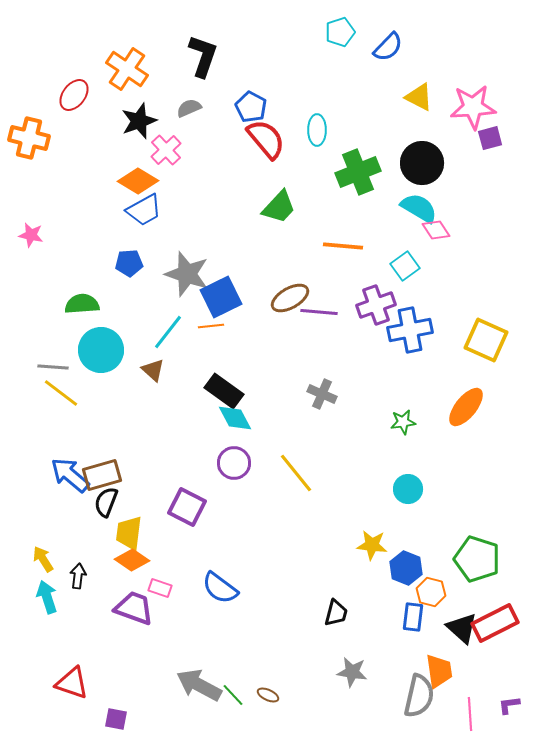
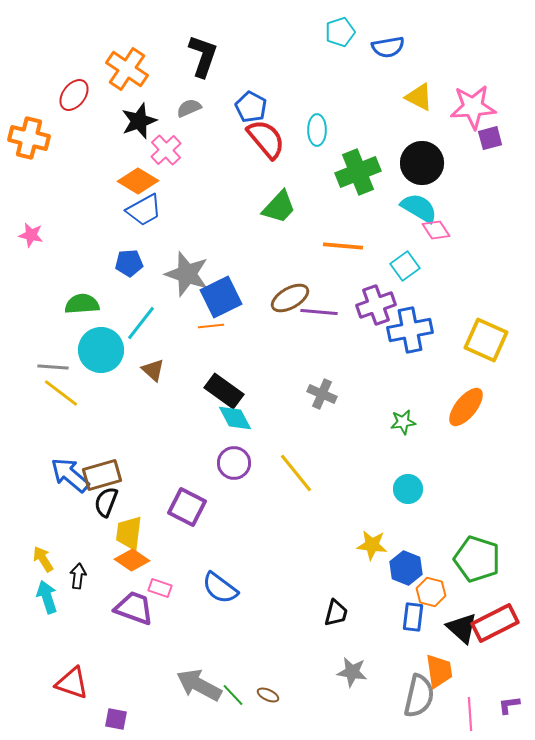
blue semicircle at (388, 47): rotated 36 degrees clockwise
cyan line at (168, 332): moved 27 px left, 9 px up
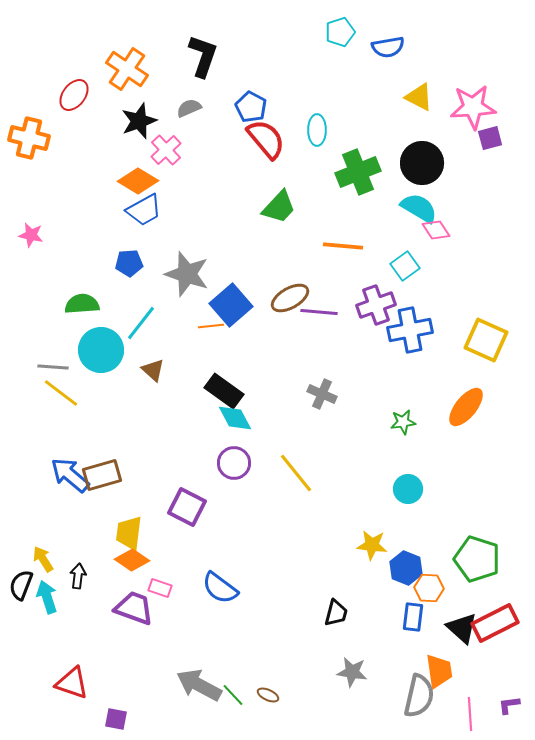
blue square at (221, 297): moved 10 px right, 8 px down; rotated 15 degrees counterclockwise
black semicircle at (106, 502): moved 85 px left, 83 px down
orange hexagon at (431, 592): moved 2 px left, 4 px up; rotated 12 degrees counterclockwise
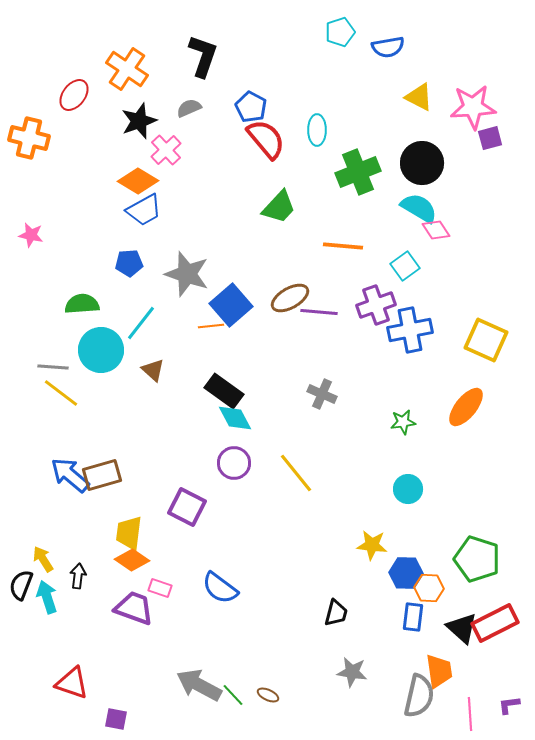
blue hexagon at (406, 568): moved 5 px down; rotated 20 degrees counterclockwise
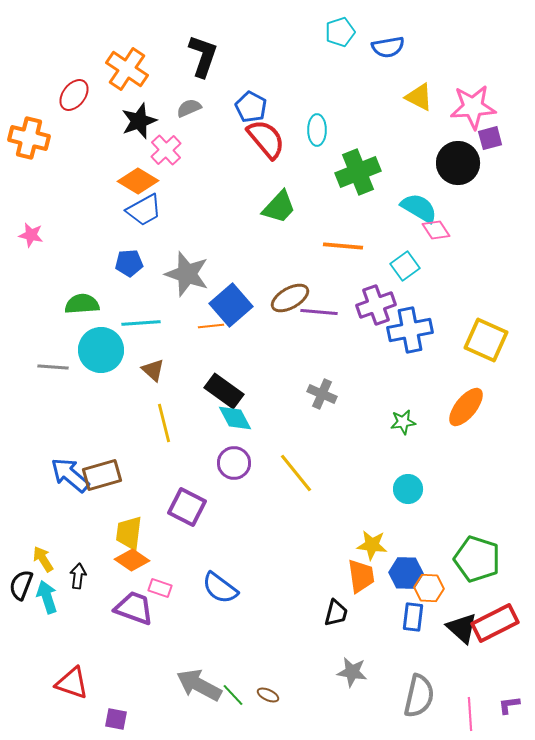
black circle at (422, 163): moved 36 px right
cyan line at (141, 323): rotated 48 degrees clockwise
yellow line at (61, 393): moved 103 px right, 30 px down; rotated 39 degrees clockwise
orange trapezoid at (439, 671): moved 78 px left, 95 px up
